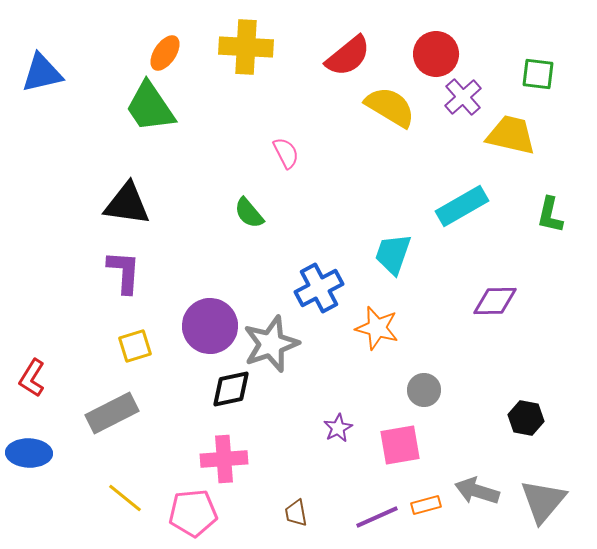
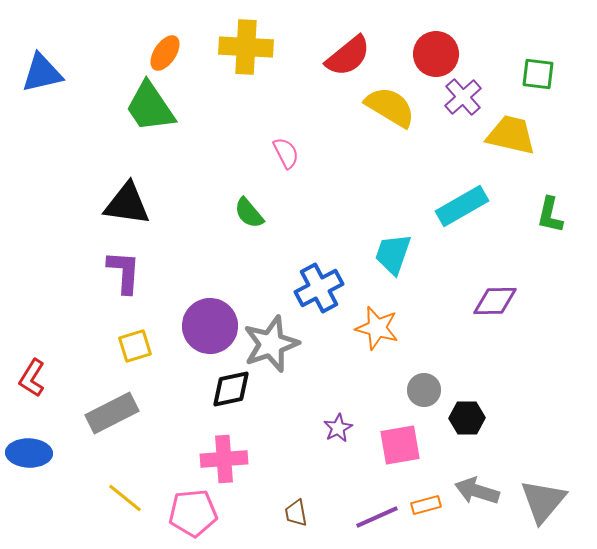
black hexagon: moved 59 px left; rotated 12 degrees counterclockwise
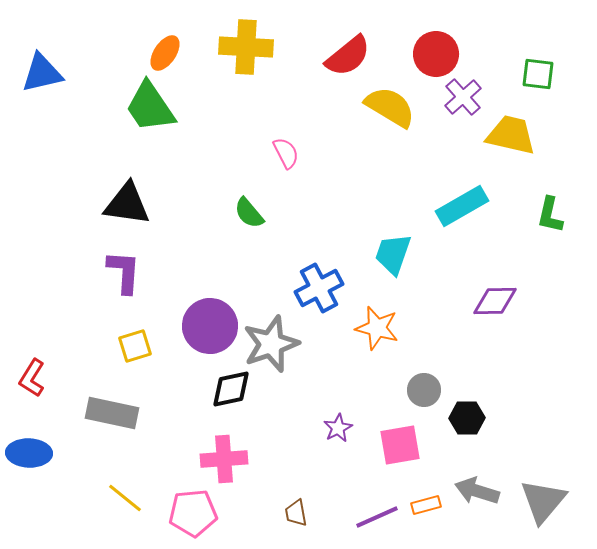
gray rectangle: rotated 39 degrees clockwise
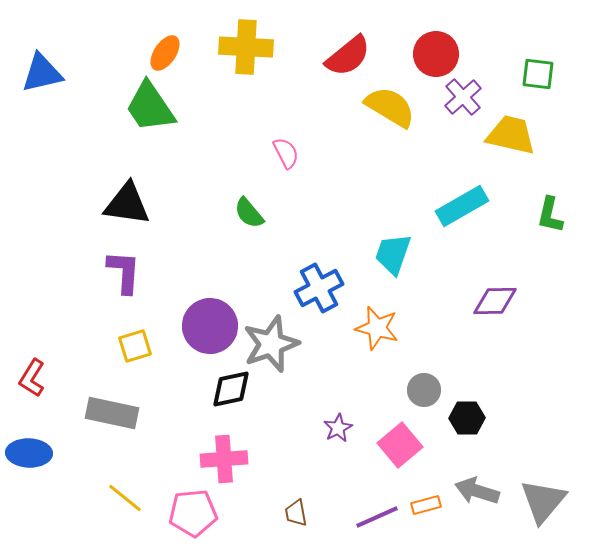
pink square: rotated 30 degrees counterclockwise
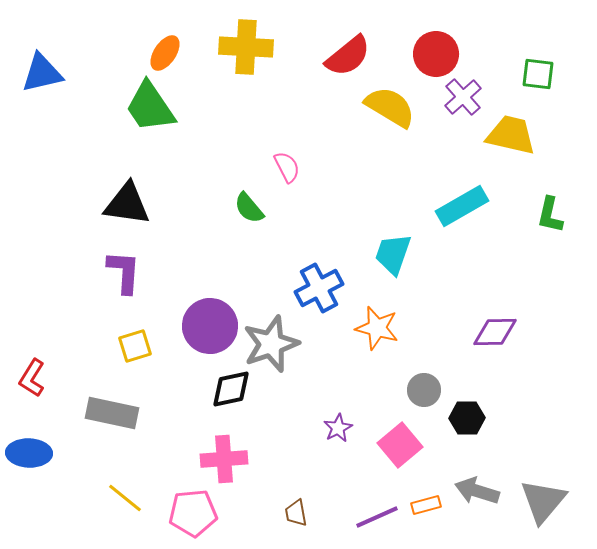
pink semicircle: moved 1 px right, 14 px down
green semicircle: moved 5 px up
purple diamond: moved 31 px down
